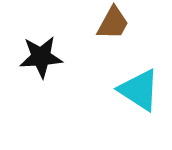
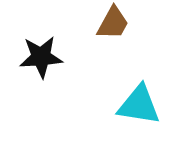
cyan triangle: moved 15 px down; rotated 24 degrees counterclockwise
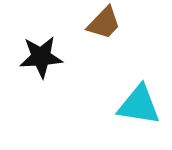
brown trapezoid: moved 9 px left; rotated 15 degrees clockwise
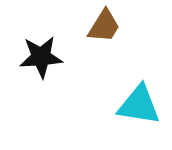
brown trapezoid: moved 3 px down; rotated 12 degrees counterclockwise
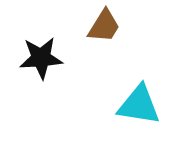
black star: moved 1 px down
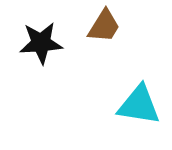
black star: moved 15 px up
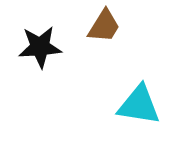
black star: moved 1 px left, 4 px down
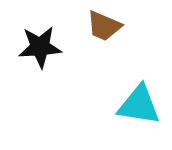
brown trapezoid: rotated 81 degrees clockwise
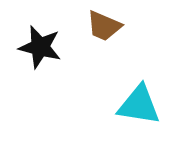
black star: rotated 18 degrees clockwise
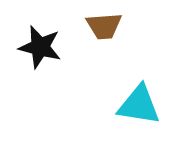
brown trapezoid: rotated 27 degrees counterclockwise
